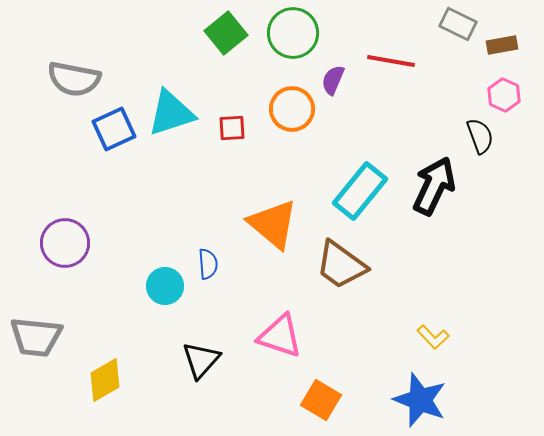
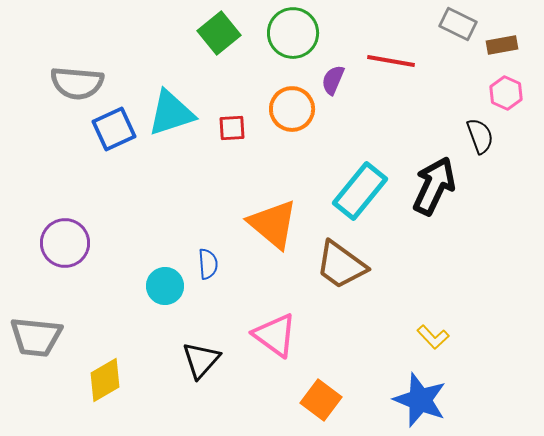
green square: moved 7 px left
gray semicircle: moved 3 px right, 4 px down; rotated 6 degrees counterclockwise
pink hexagon: moved 2 px right, 2 px up
pink triangle: moved 5 px left, 1 px up; rotated 18 degrees clockwise
orange square: rotated 6 degrees clockwise
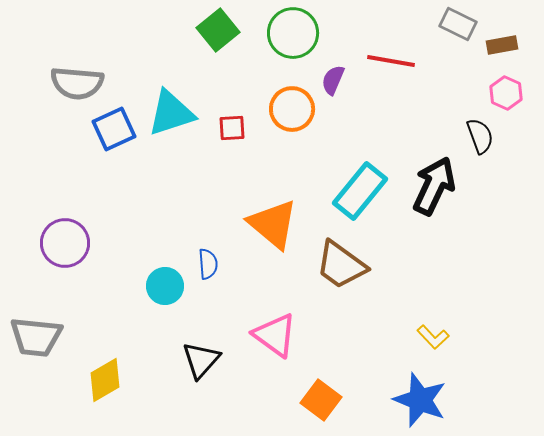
green square: moved 1 px left, 3 px up
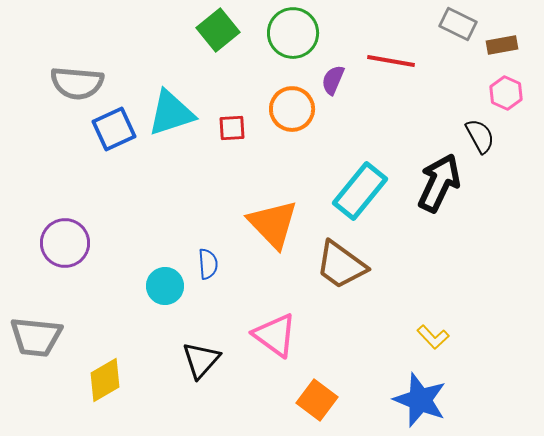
black semicircle: rotated 9 degrees counterclockwise
black arrow: moved 5 px right, 3 px up
orange triangle: rotated 6 degrees clockwise
orange square: moved 4 px left
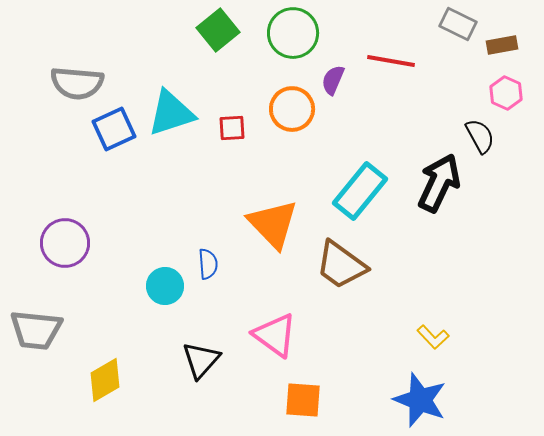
gray trapezoid: moved 7 px up
orange square: moved 14 px left; rotated 33 degrees counterclockwise
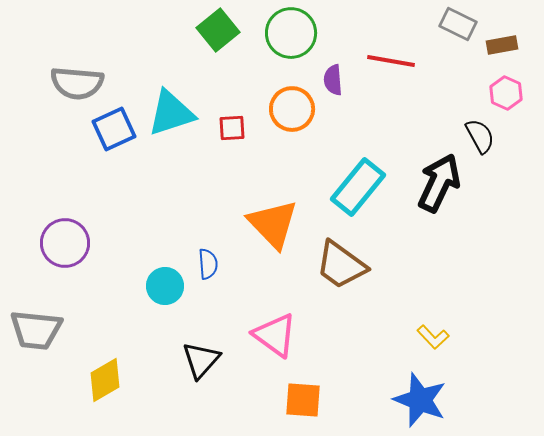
green circle: moved 2 px left
purple semicircle: rotated 28 degrees counterclockwise
cyan rectangle: moved 2 px left, 4 px up
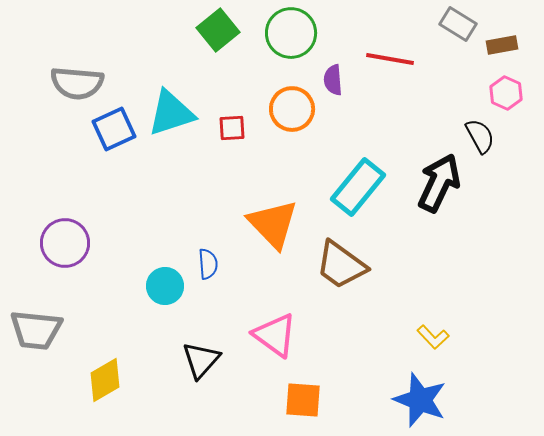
gray rectangle: rotated 6 degrees clockwise
red line: moved 1 px left, 2 px up
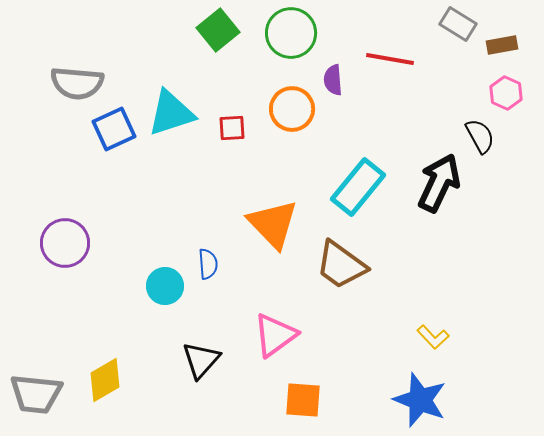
gray trapezoid: moved 64 px down
pink triangle: rotated 48 degrees clockwise
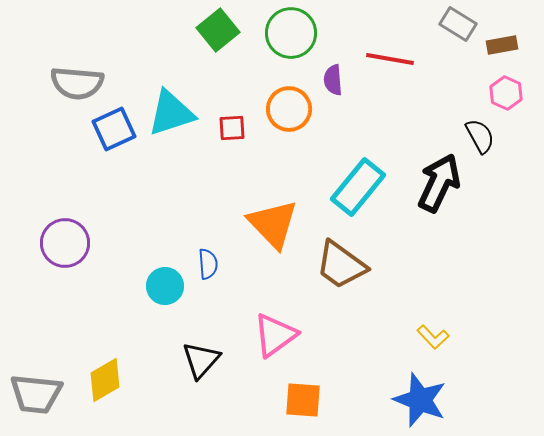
orange circle: moved 3 px left
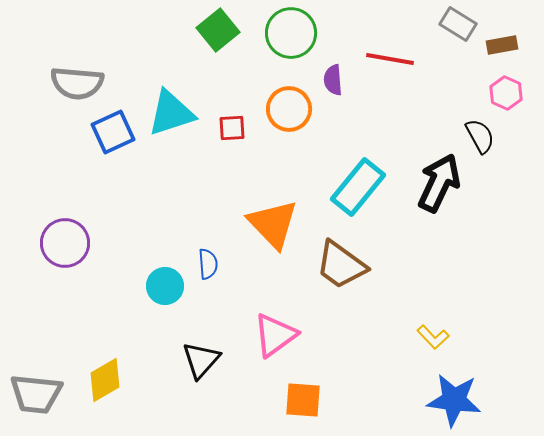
blue square: moved 1 px left, 3 px down
blue star: moved 34 px right; rotated 14 degrees counterclockwise
